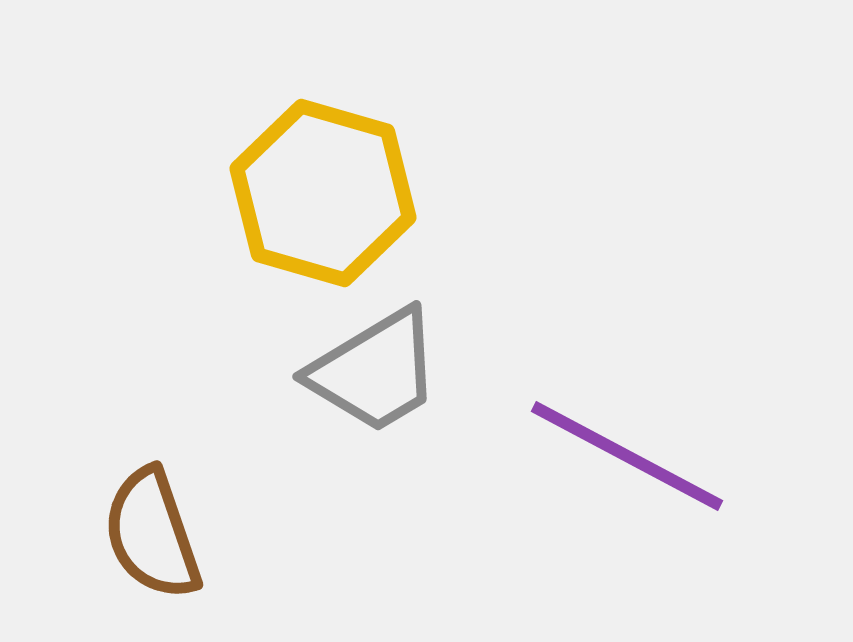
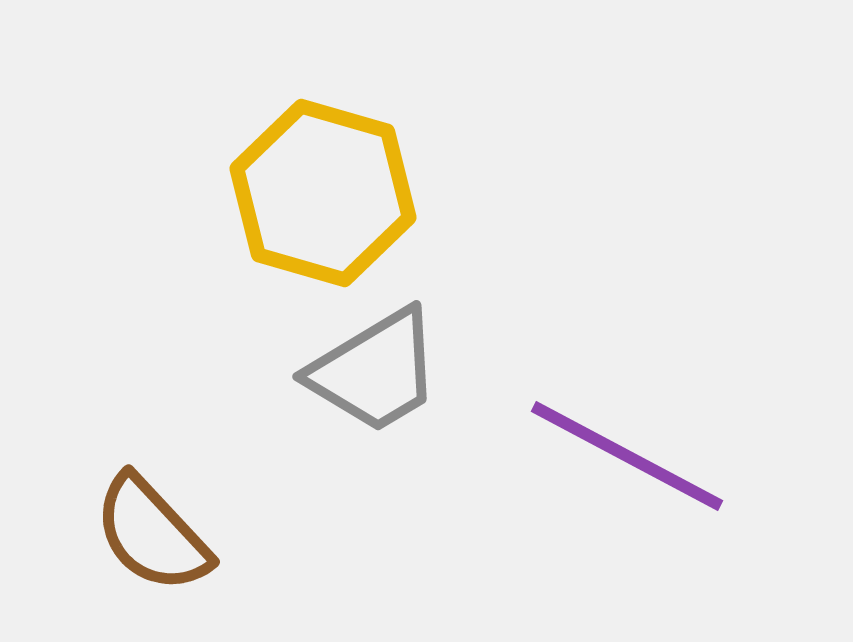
brown semicircle: rotated 24 degrees counterclockwise
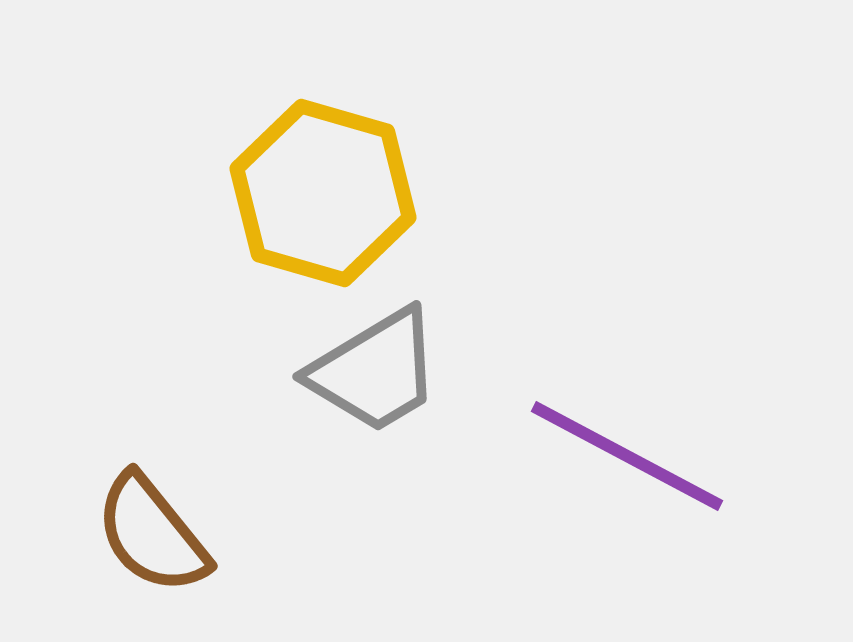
brown semicircle: rotated 4 degrees clockwise
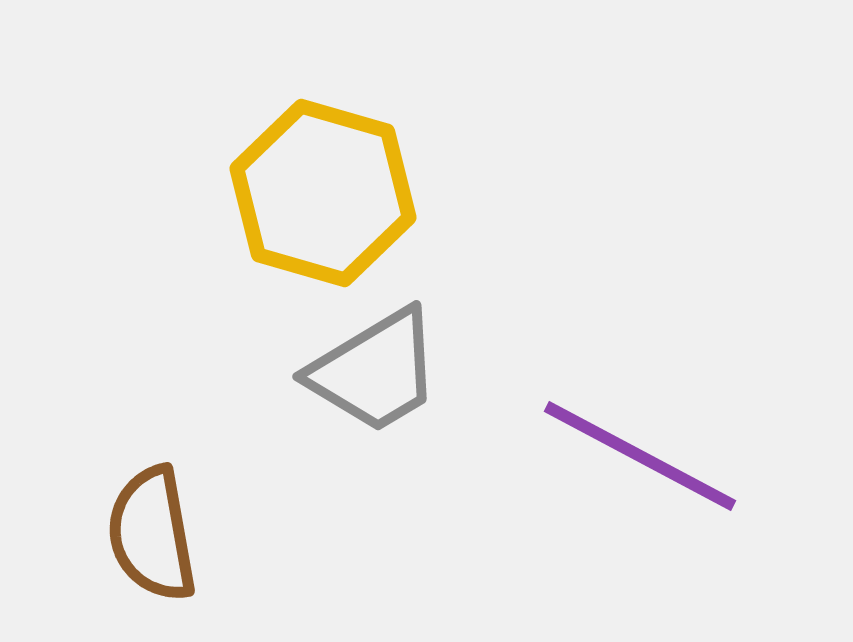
purple line: moved 13 px right
brown semicircle: rotated 29 degrees clockwise
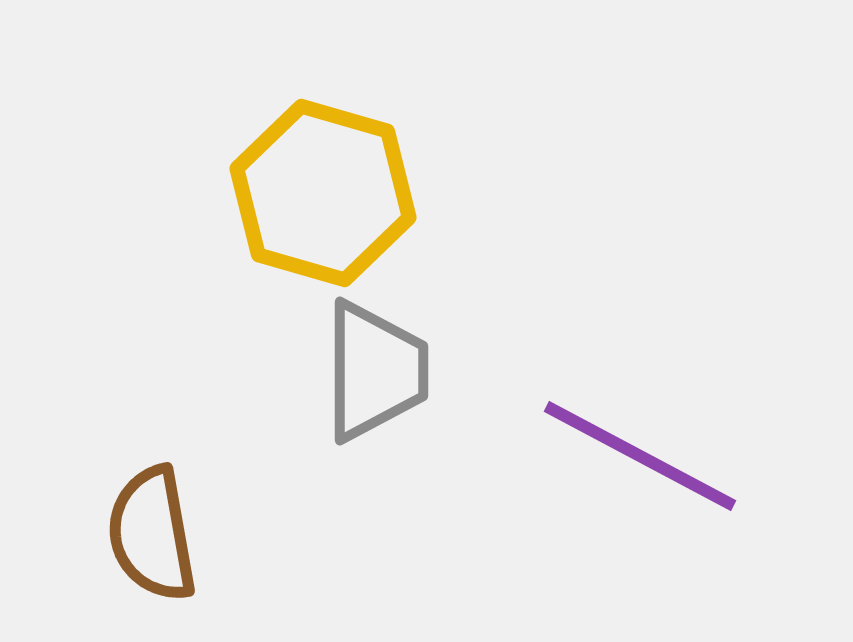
gray trapezoid: rotated 59 degrees counterclockwise
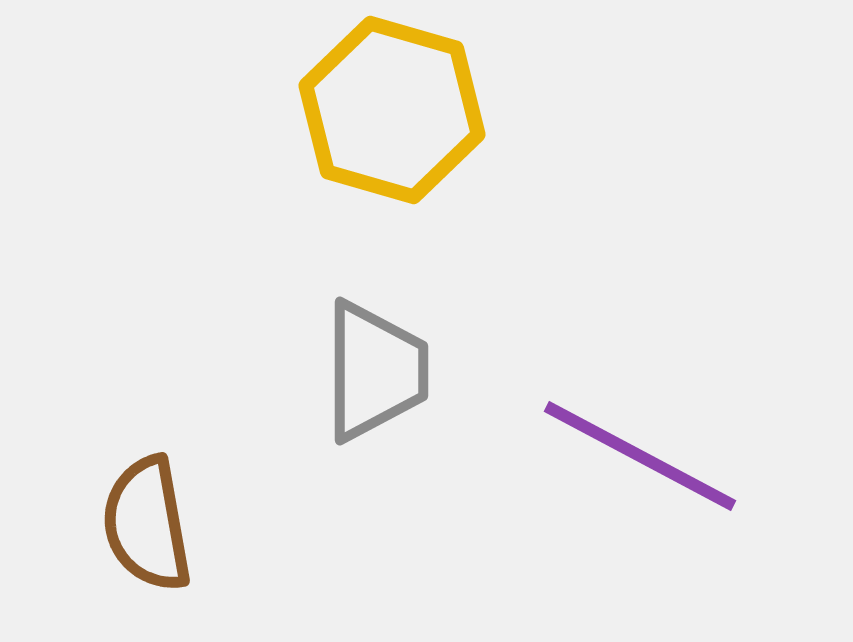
yellow hexagon: moved 69 px right, 83 px up
brown semicircle: moved 5 px left, 10 px up
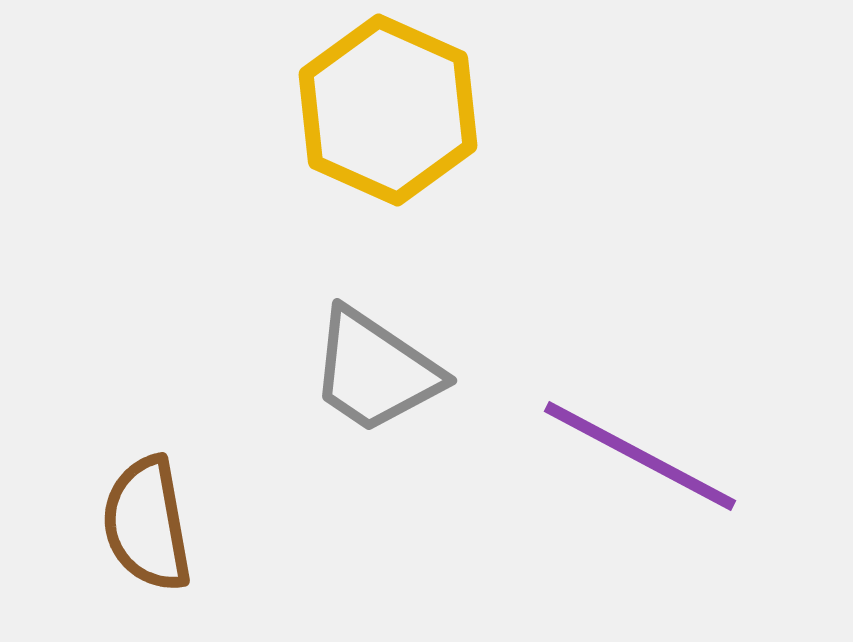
yellow hexagon: moved 4 px left; rotated 8 degrees clockwise
gray trapezoid: rotated 124 degrees clockwise
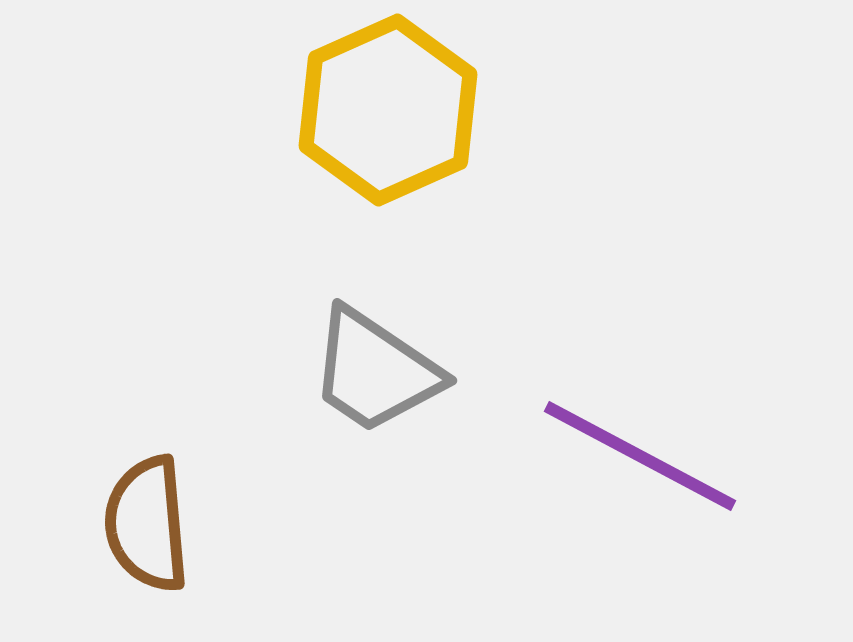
yellow hexagon: rotated 12 degrees clockwise
brown semicircle: rotated 5 degrees clockwise
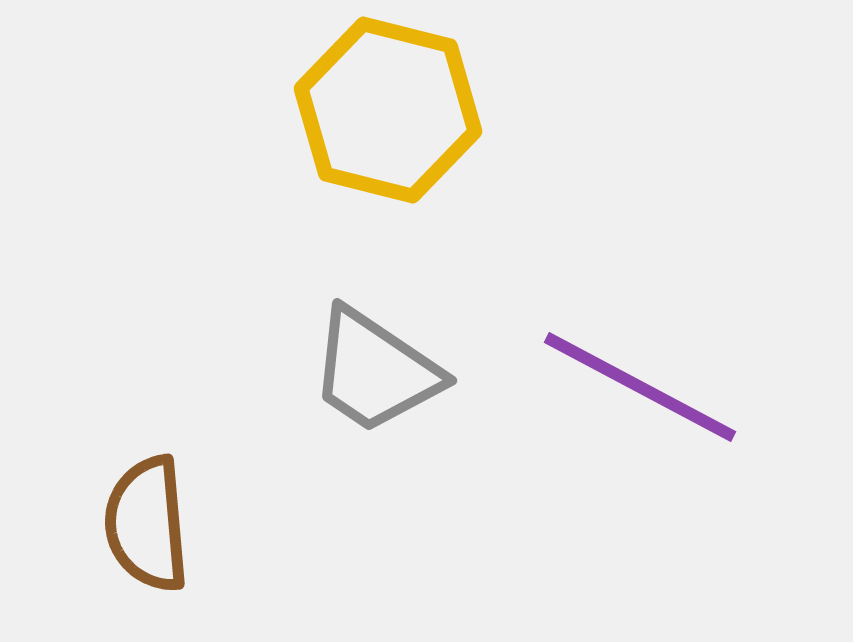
yellow hexagon: rotated 22 degrees counterclockwise
purple line: moved 69 px up
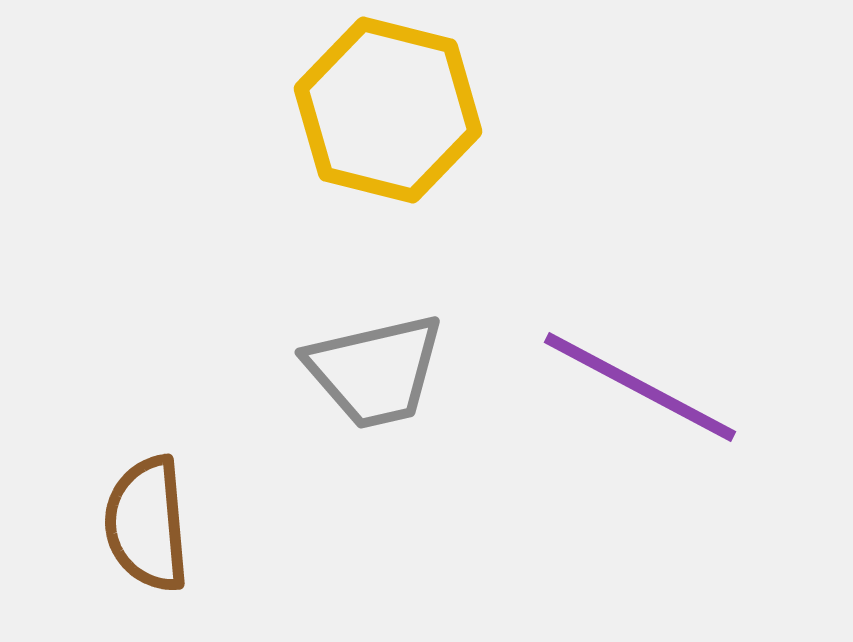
gray trapezoid: rotated 47 degrees counterclockwise
